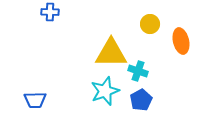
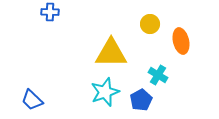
cyan cross: moved 20 px right, 4 px down; rotated 12 degrees clockwise
cyan star: moved 1 px down
blue trapezoid: moved 3 px left; rotated 45 degrees clockwise
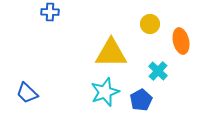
cyan cross: moved 4 px up; rotated 12 degrees clockwise
blue trapezoid: moved 5 px left, 7 px up
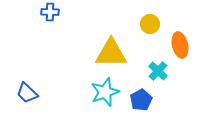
orange ellipse: moved 1 px left, 4 px down
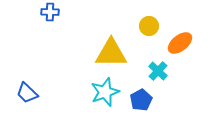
yellow circle: moved 1 px left, 2 px down
orange ellipse: moved 2 px up; rotated 65 degrees clockwise
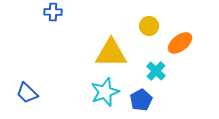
blue cross: moved 3 px right
cyan cross: moved 2 px left
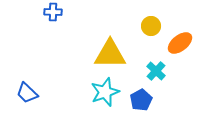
yellow circle: moved 2 px right
yellow triangle: moved 1 px left, 1 px down
